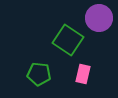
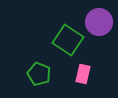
purple circle: moved 4 px down
green pentagon: rotated 15 degrees clockwise
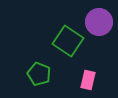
green square: moved 1 px down
pink rectangle: moved 5 px right, 6 px down
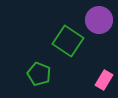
purple circle: moved 2 px up
pink rectangle: moved 16 px right; rotated 18 degrees clockwise
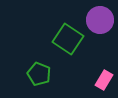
purple circle: moved 1 px right
green square: moved 2 px up
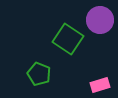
pink rectangle: moved 4 px left, 5 px down; rotated 42 degrees clockwise
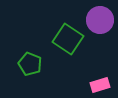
green pentagon: moved 9 px left, 10 px up
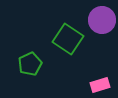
purple circle: moved 2 px right
green pentagon: rotated 25 degrees clockwise
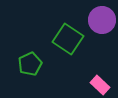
pink rectangle: rotated 60 degrees clockwise
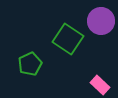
purple circle: moved 1 px left, 1 px down
